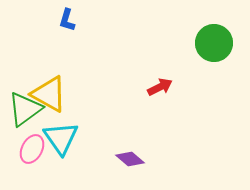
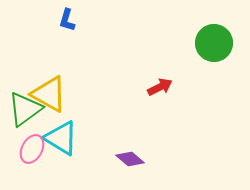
cyan triangle: rotated 24 degrees counterclockwise
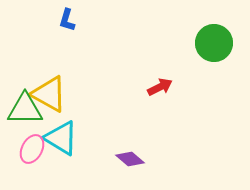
green triangle: rotated 36 degrees clockwise
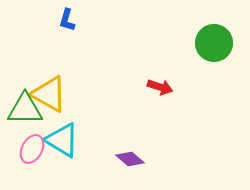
red arrow: rotated 45 degrees clockwise
cyan triangle: moved 1 px right, 2 px down
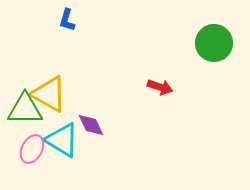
purple diamond: moved 39 px left, 34 px up; rotated 24 degrees clockwise
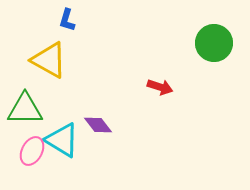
yellow triangle: moved 34 px up
purple diamond: moved 7 px right; rotated 12 degrees counterclockwise
pink ellipse: moved 2 px down
